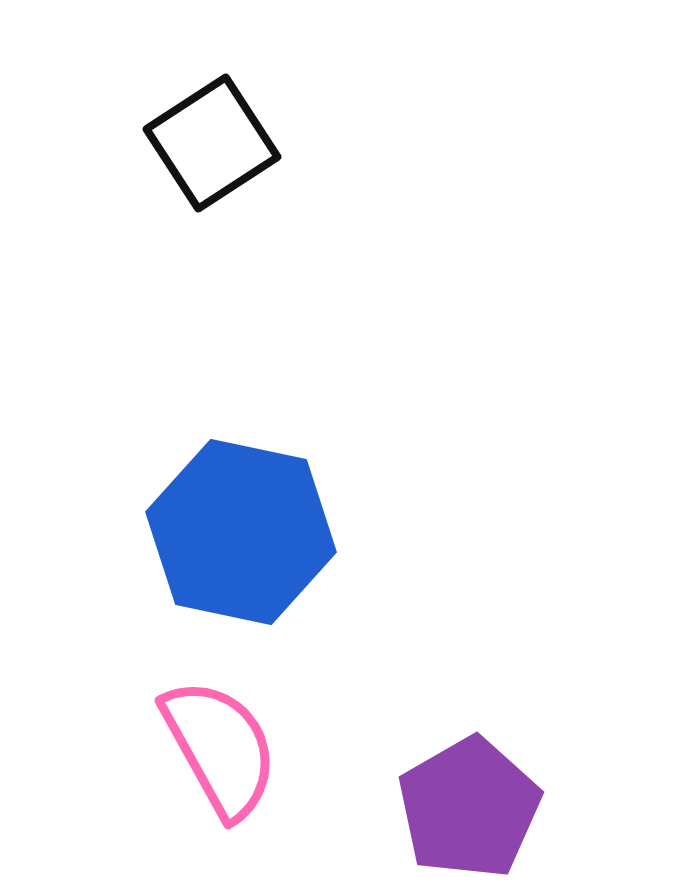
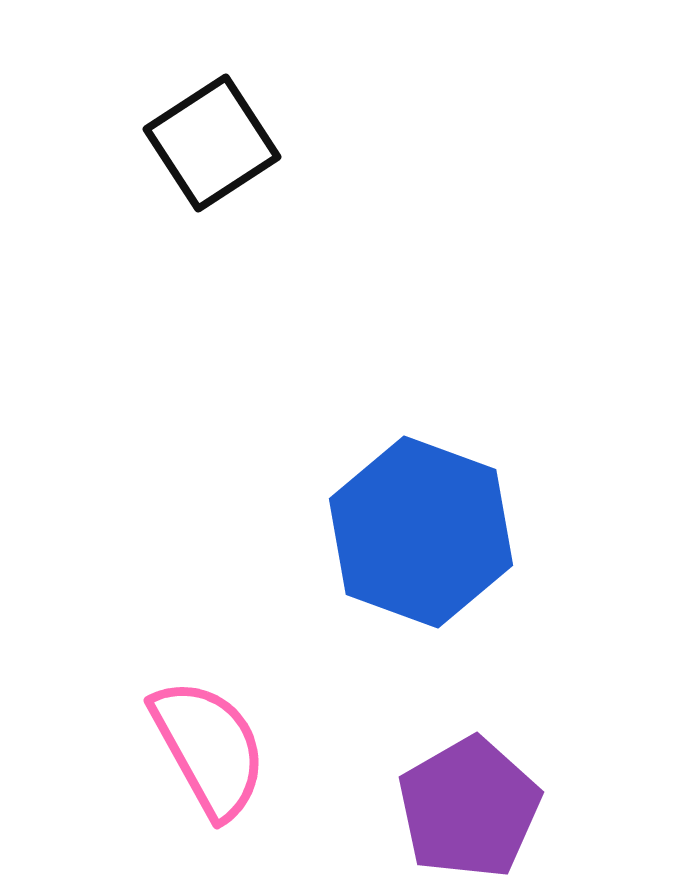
blue hexagon: moved 180 px right; rotated 8 degrees clockwise
pink semicircle: moved 11 px left
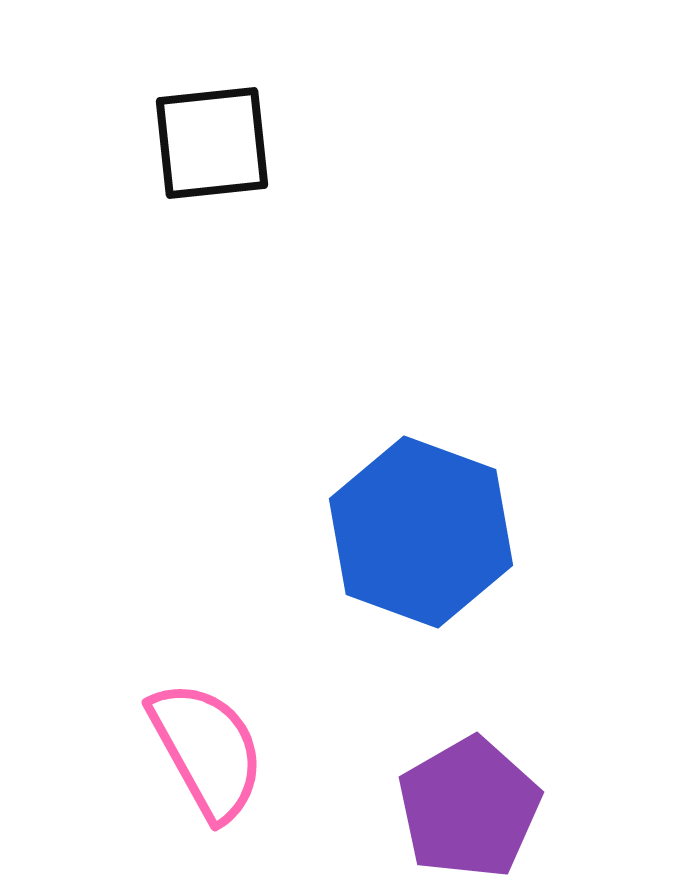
black square: rotated 27 degrees clockwise
pink semicircle: moved 2 px left, 2 px down
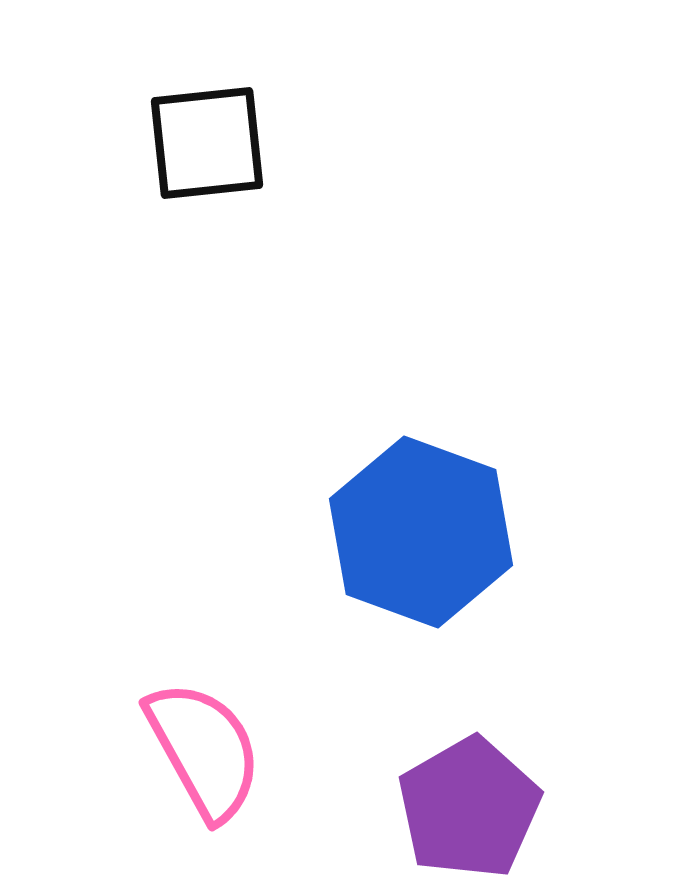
black square: moved 5 px left
pink semicircle: moved 3 px left
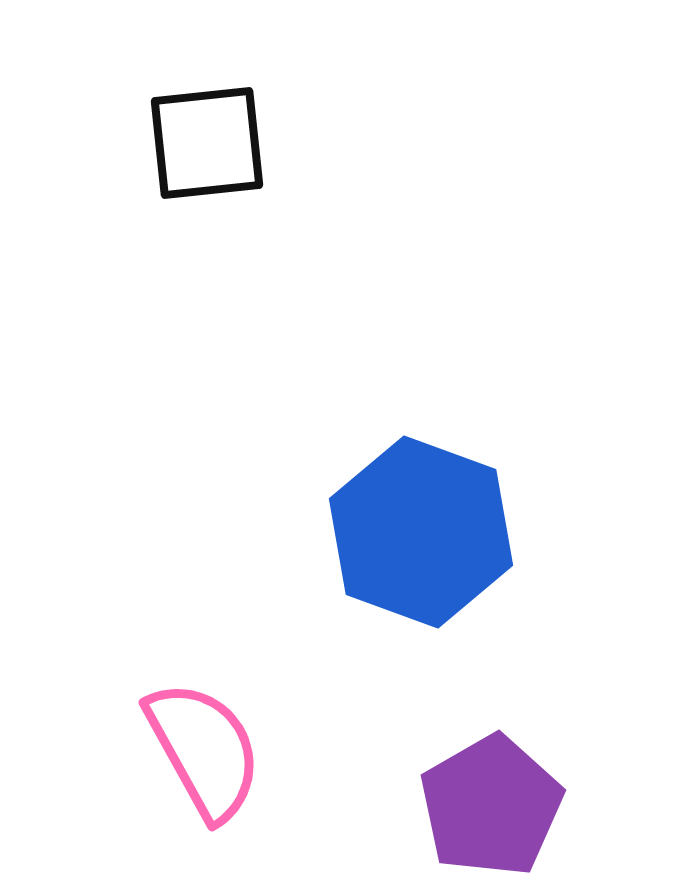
purple pentagon: moved 22 px right, 2 px up
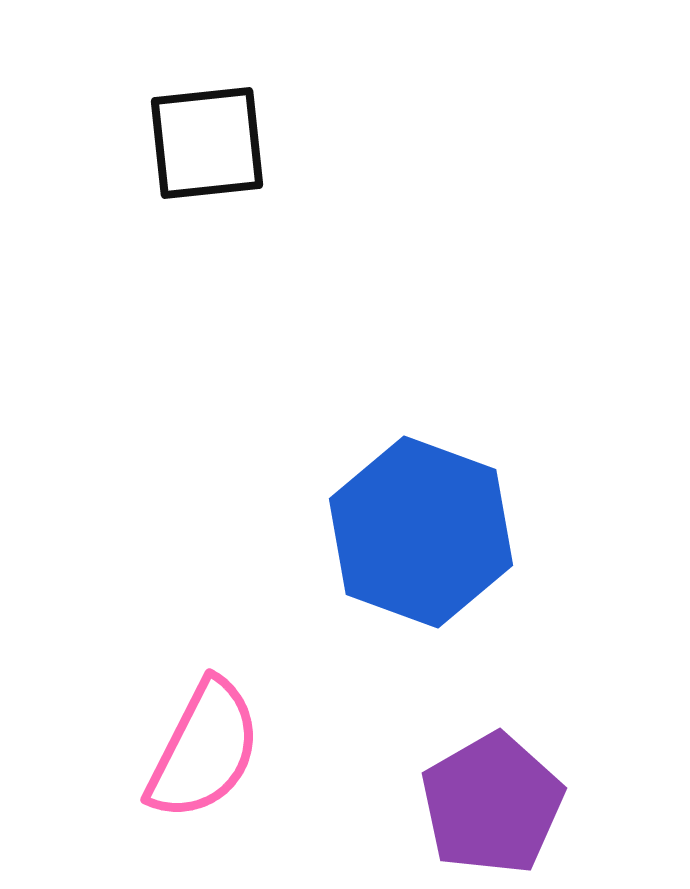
pink semicircle: rotated 56 degrees clockwise
purple pentagon: moved 1 px right, 2 px up
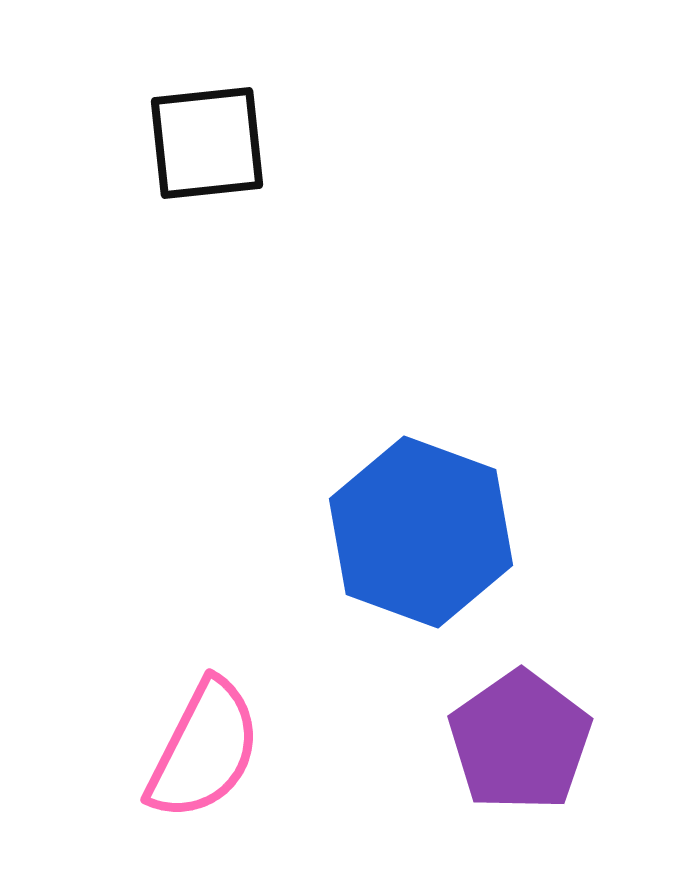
purple pentagon: moved 28 px right, 63 px up; rotated 5 degrees counterclockwise
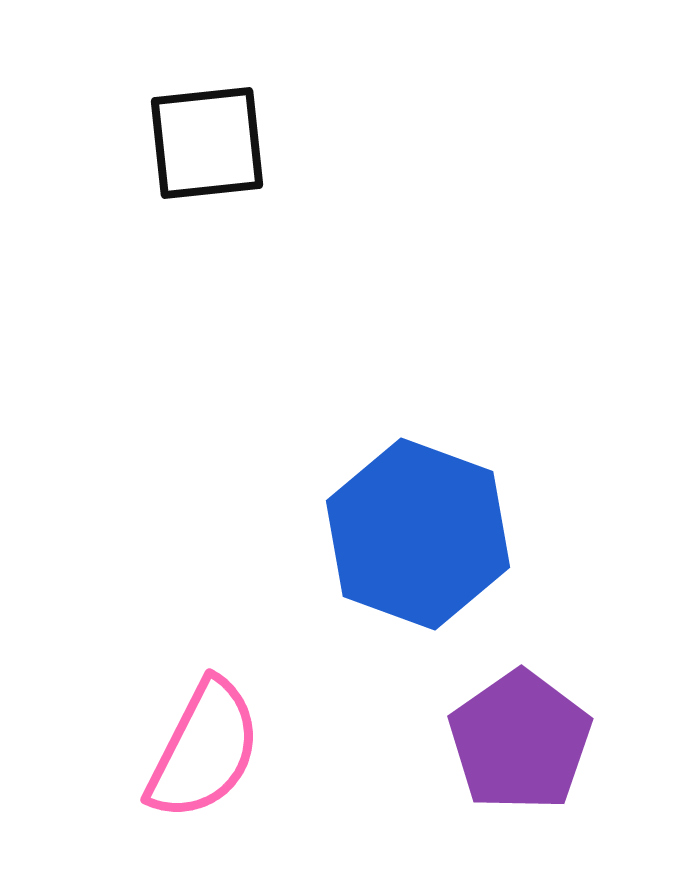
blue hexagon: moved 3 px left, 2 px down
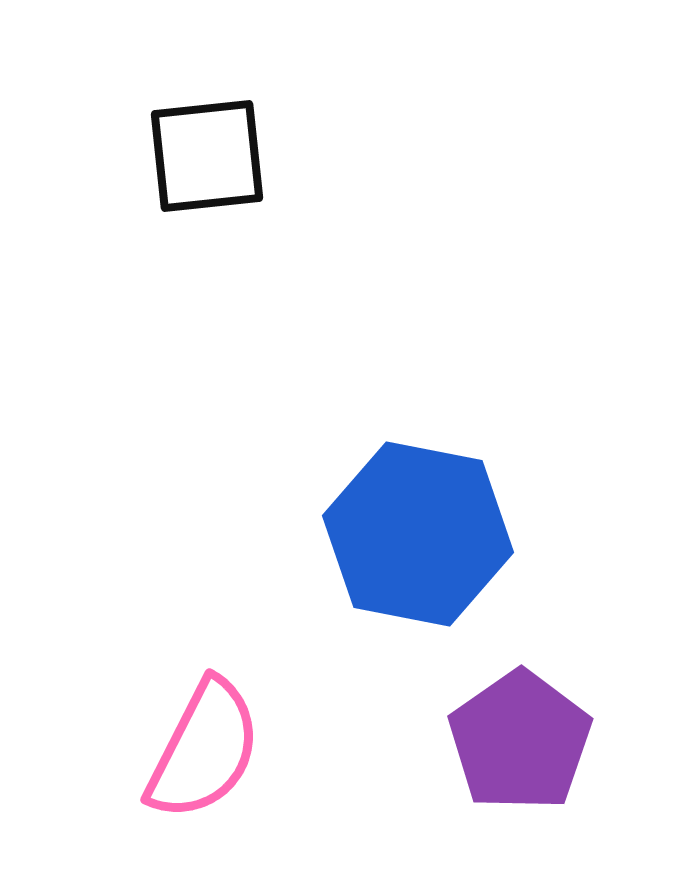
black square: moved 13 px down
blue hexagon: rotated 9 degrees counterclockwise
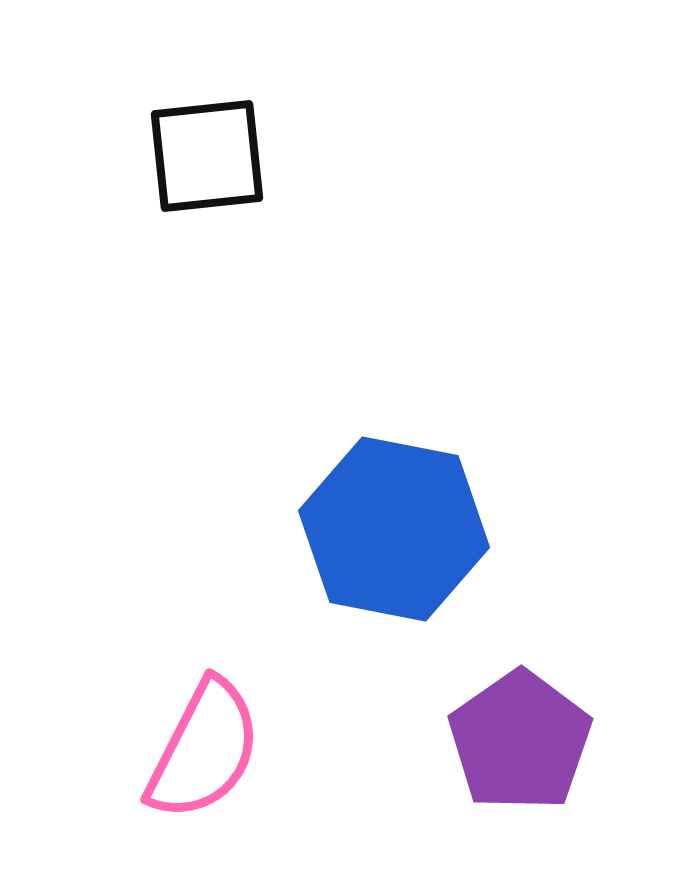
blue hexagon: moved 24 px left, 5 px up
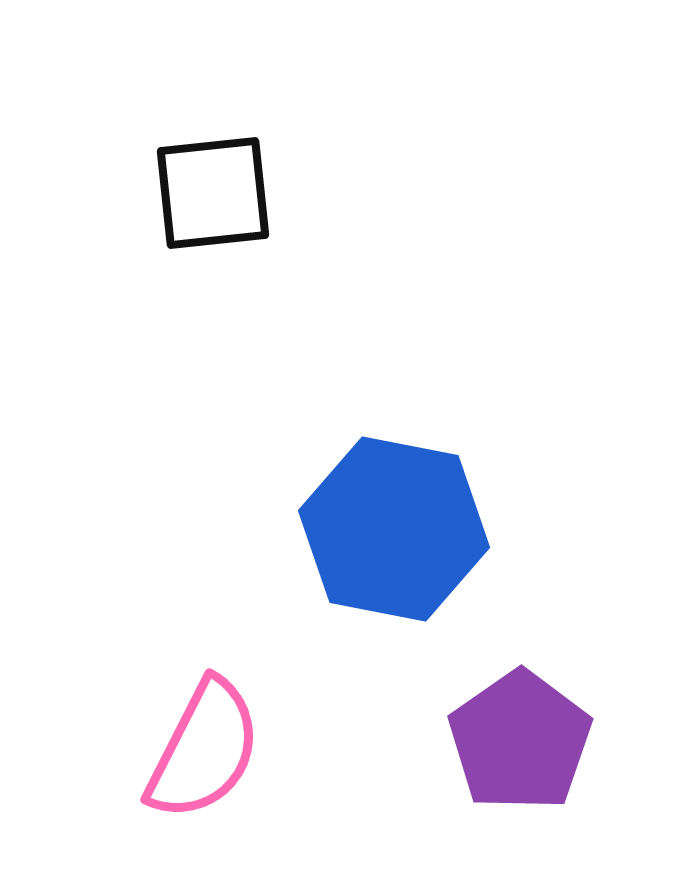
black square: moved 6 px right, 37 px down
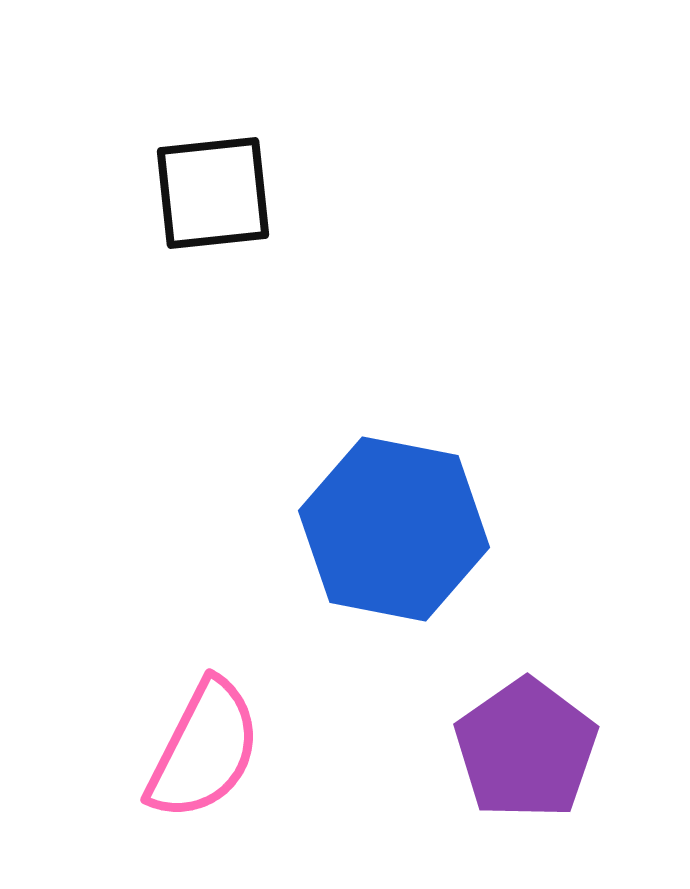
purple pentagon: moved 6 px right, 8 px down
